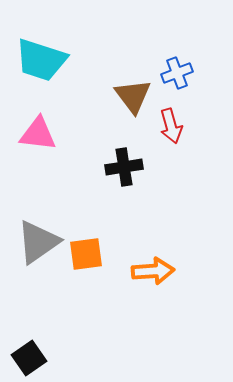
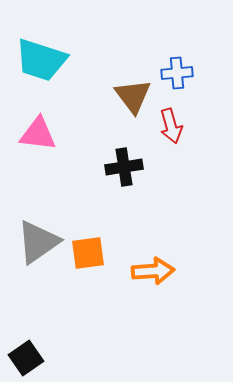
blue cross: rotated 16 degrees clockwise
orange square: moved 2 px right, 1 px up
black square: moved 3 px left
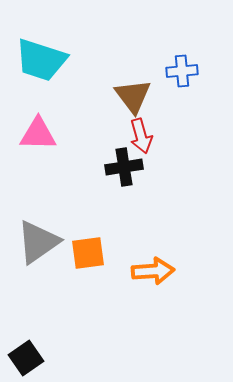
blue cross: moved 5 px right, 2 px up
red arrow: moved 30 px left, 10 px down
pink triangle: rotated 6 degrees counterclockwise
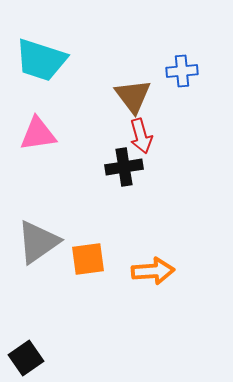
pink triangle: rotated 9 degrees counterclockwise
orange square: moved 6 px down
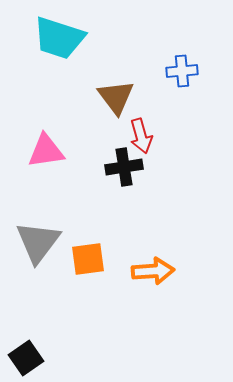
cyan trapezoid: moved 18 px right, 22 px up
brown triangle: moved 17 px left, 1 px down
pink triangle: moved 8 px right, 17 px down
gray triangle: rotated 18 degrees counterclockwise
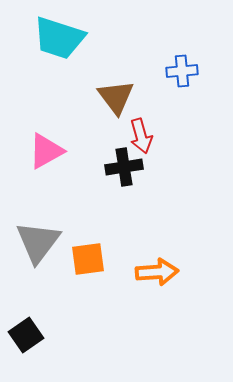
pink triangle: rotated 21 degrees counterclockwise
orange arrow: moved 4 px right, 1 px down
black square: moved 23 px up
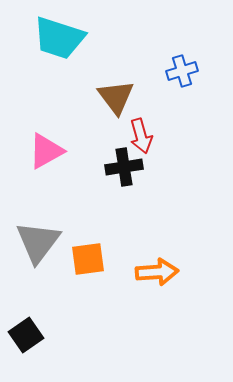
blue cross: rotated 12 degrees counterclockwise
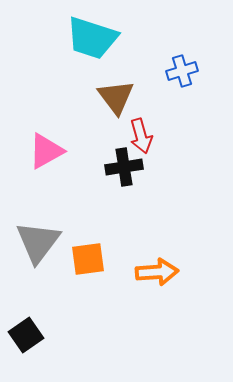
cyan trapezoid: moved 33 px right
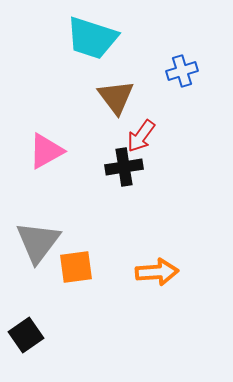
red arrow: rotated 52 degrees clockwise
orange square: moved 12 px left, 8 px down
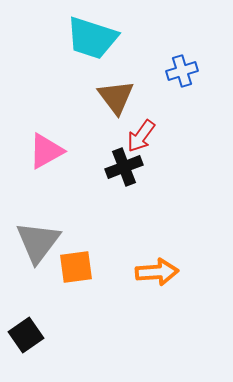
black cross: rotated 12 degrees counterclockwise
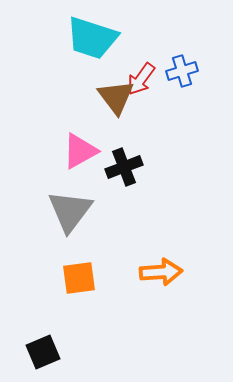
red arrow: moved 57 px up
pink triangle: moved 34 px right
gray triangle: moved 32 px right, 31 px up
orange square: moved 3 px right, 11 px down
orange arrow: moved 4 px right
black square: moved 17 px right, 17 px down; rotated 12 degrees clockwise
